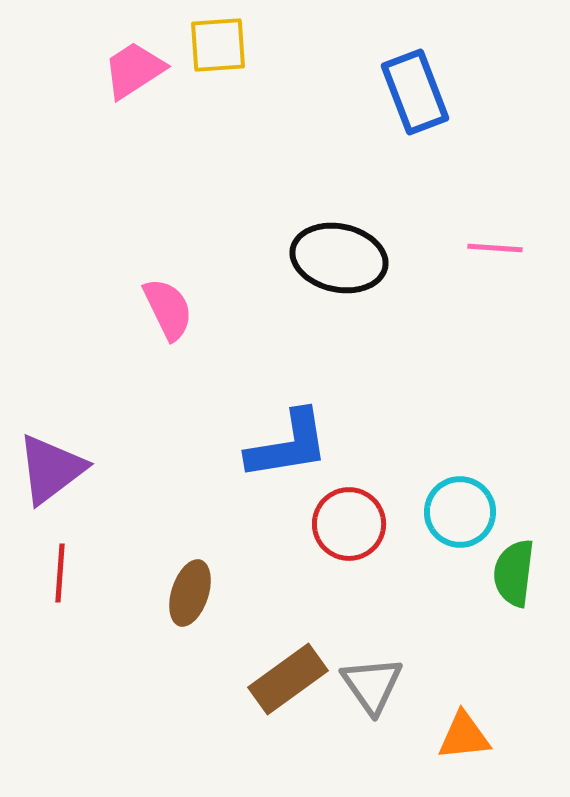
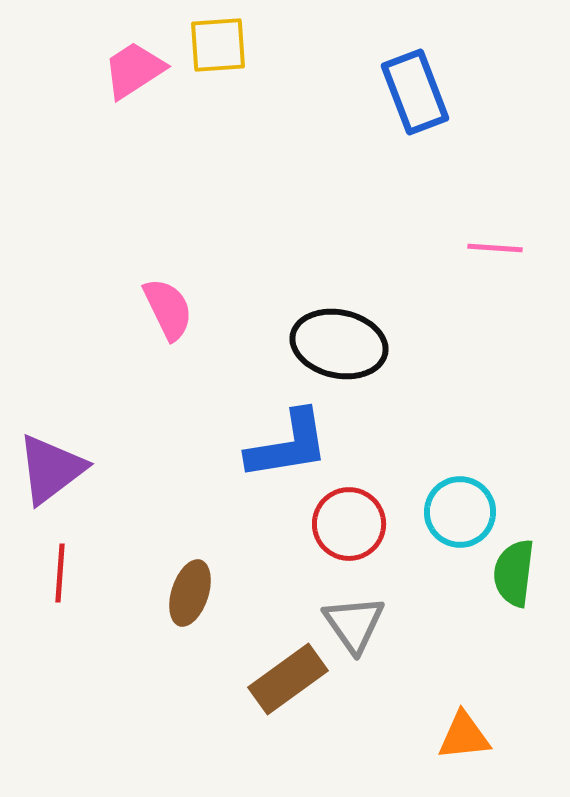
black ellipse: moved 86 px down
gray triangle: moved 18 px left, 61 px up
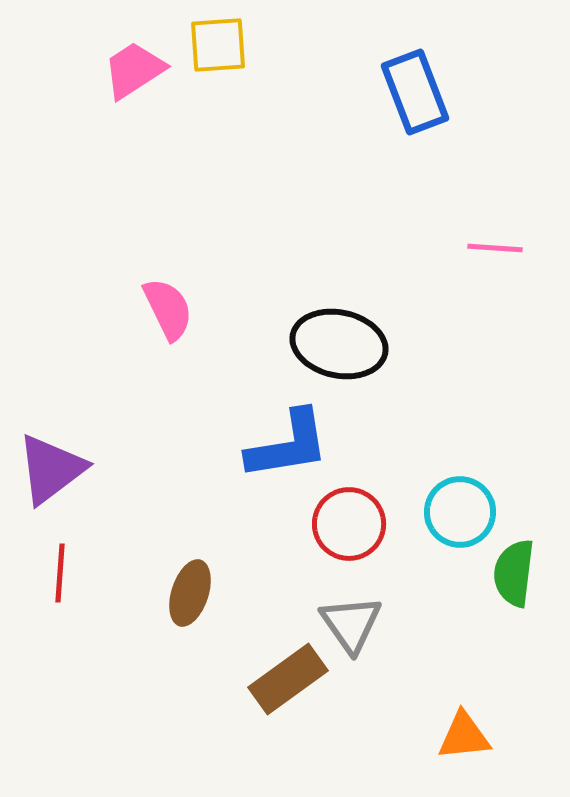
gray triangle: moved 3 px left
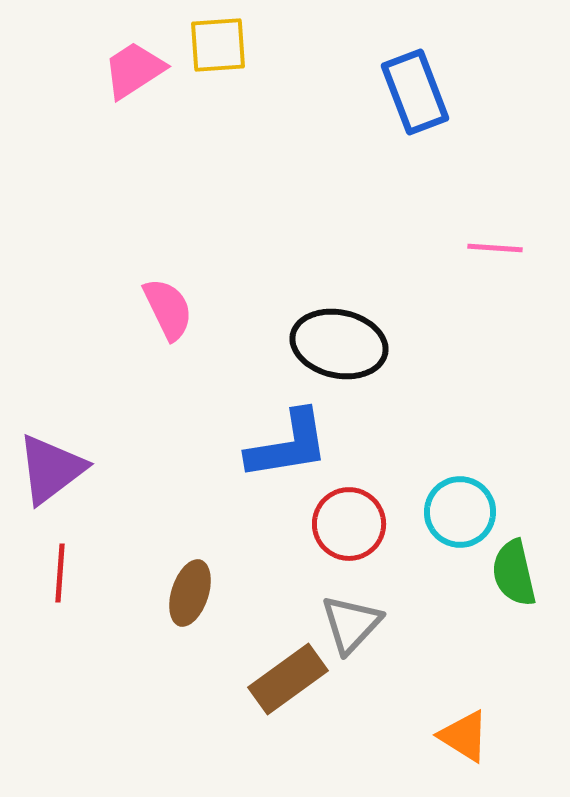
green semicircle: rotated 20 degrees counterclockwise
gray triangle: rotated 18 degrees clockwise
orange triangle: rotated 38 degrees clockwise
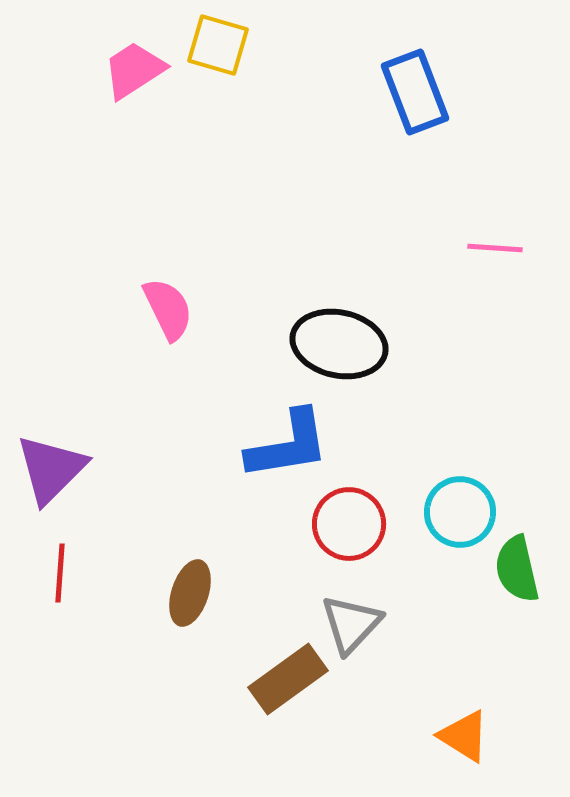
yellow square: rotated 20 degrees clockwise
purple triangle: rotated 8 degrees counterclockwise
green semicircle: moved 3 px right, 4 px up
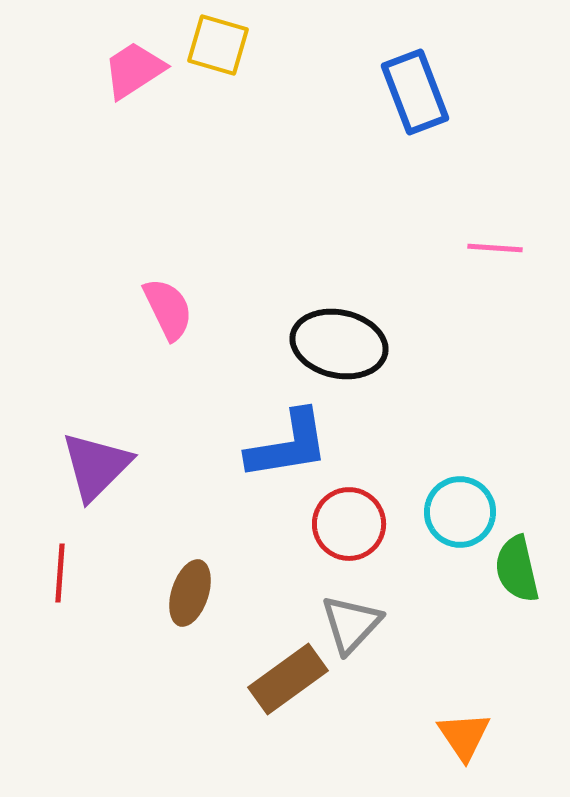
purple triangle: moved 45 px right, 3 px up
orange triangle: rotated 24 degrees clockwise
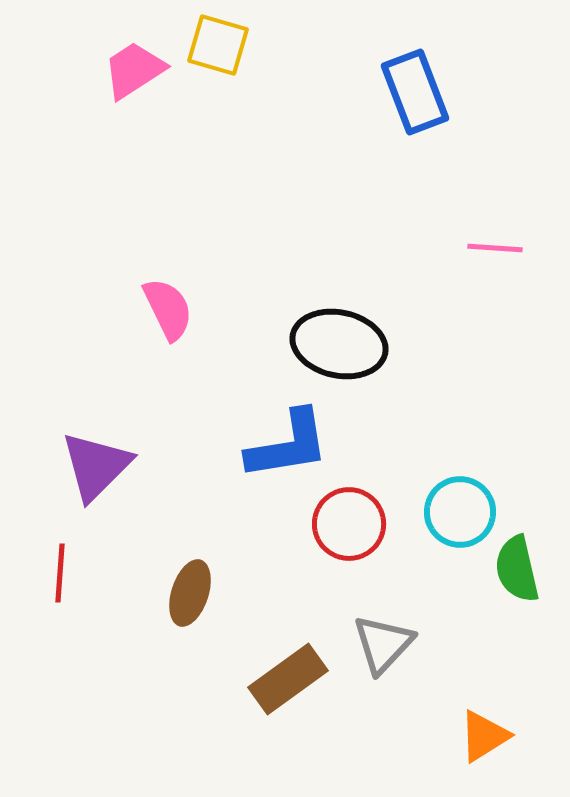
gray triangle: moved 32 px right, 20 px down
orange triangle: moved 20 px right; rotated 32 degrees clockwise
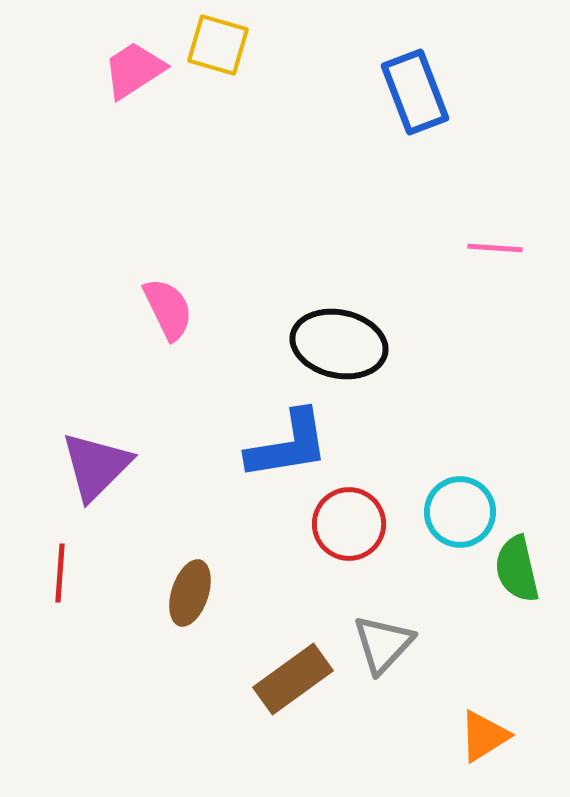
brown rectangle: moved 5 px right
